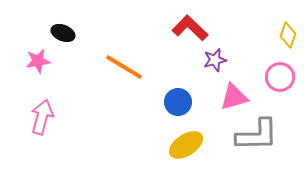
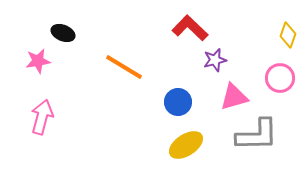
pink circle: moved 1 px down
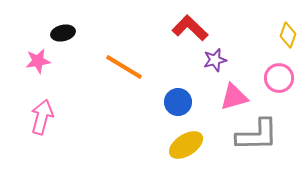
black ellipse: rotated 35 degrees counterclockwise
pink circle: moved 1 px left
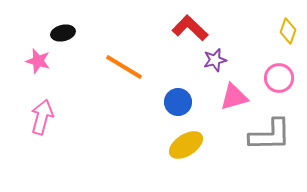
yellow diamond: moved 4 px up
pink star: rotated 25 degrees clockwise
gray L-shape: moved 13 px right
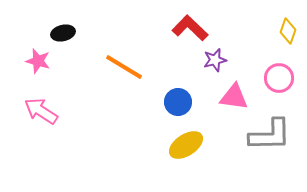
pink triangle: rotated 24 degrees clockwise
pink arrow: moved 1 px left, 6 px up; rotated 72 degrees counterclockwise
